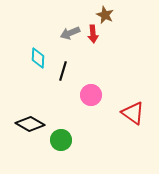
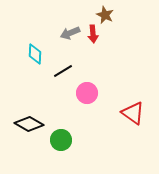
cyan diamond: moved 3 px left, 4 px up
black line: rotated 42 degrees clockwise
pink circle: moved 4 px left, 2 px up
black diamond: moved 1 px left
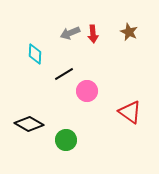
brown star: moved 24 px right, 17 px down
black line: moved 1 px right, 3 px down
pink circle: moved 2 px up
red triangle: moved 3 px left, 1 px up
green circle: moved 5 px right
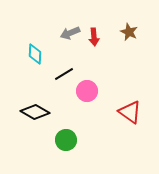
red arrow: moved 1 px right, 3 px down
black diamond: moved 6 px right, 12 px up
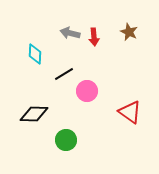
gray arrow: rotated 36 degrees clockwise
black diamond: moved 1 px left, 2 px down; rotated 28 degrees counterclockwise
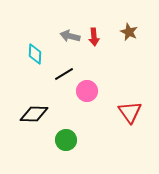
gray arrow: moved 3 px down
red triangle: rotated 20 degrees clockwise
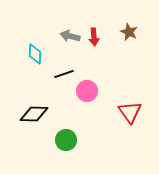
black line: rotated 12 degrees clockwise
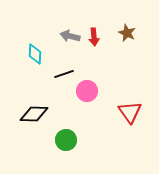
brown star: moved 2 px left, 1 px down
